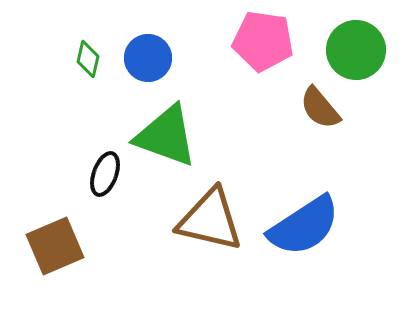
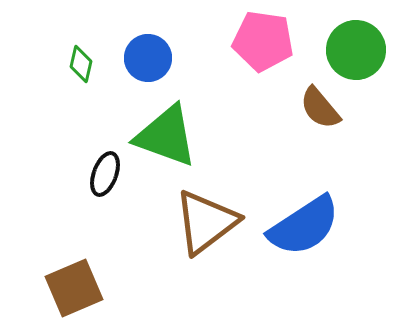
green diamond: moved 7 px left, 5 px down
brown triangle: moved 4 px left, 2 px down; rotated 50 degrees counterclockwise
brown square: moved 19 px right, 42 px down
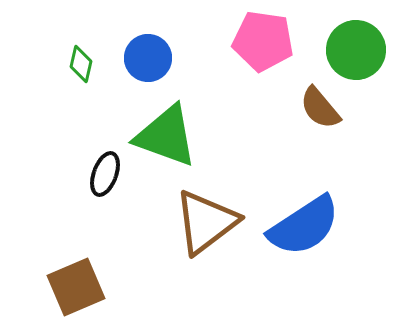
brown square: moved 2 px right, 1 px up
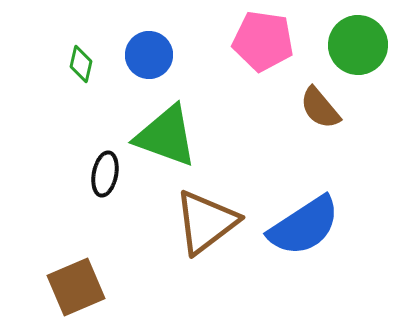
green circle: moved 2 px right, 5 px up
blue circle: moved 1 px right, 3 px up
black ellipse: rotated 9 degrees counterclockwise
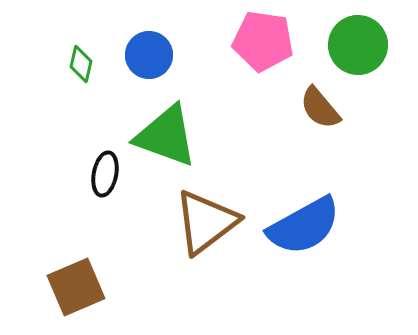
blue semicircle: rotated 4 degrees clockwise
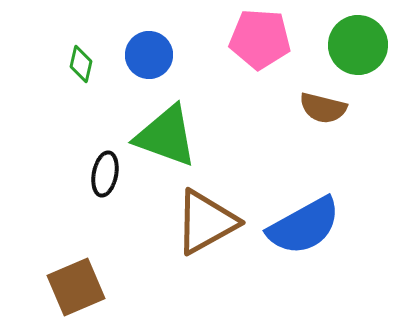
pink pentagon: moved 3 px left, 2 px up; rotated 4 degrees counterclockwise
brown semicircle: moved 3 px right; rotated 36 degrees counterclockwise
brown triangle: rotated 8 degrees clockwise
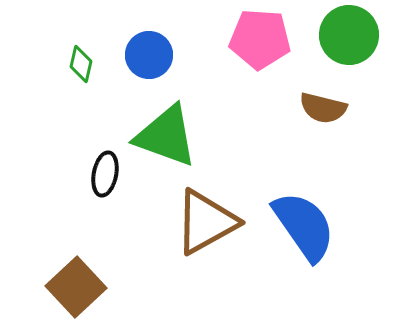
green circle: moved 9 px left, 10 px up
blue semicircle: rotated 96 degrees counterclockwise
brown square: rotated 20 degrees counterclockwise
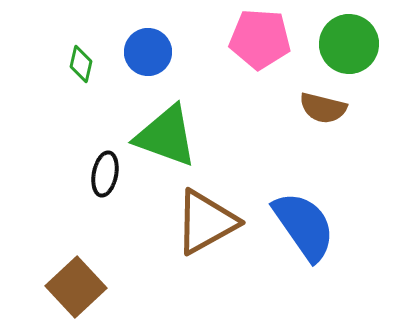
green circle: moved 9 px down
blue circle: moved 1 px left, 3 px up
